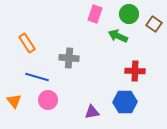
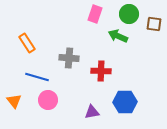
brown square: rotated 28 degrees counterclockwise
red cross: moved 34 px left
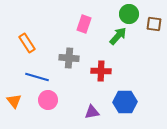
pink rectangle: moved 11 px left, 10 px down
green arrow: rotated 108 degrees clockwise
